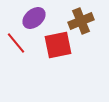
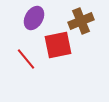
purple ellipse: rotated 20 degrees counterclockwise
red line: moved 10 px right, 16 px down
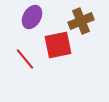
purple ellipse: moved 2 px left, 1 px up
red line: moved 1 px left
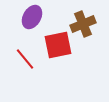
brown cross: moved 2 px right, 3 px down
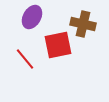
brown cross: rotated 35 degrees clockwise
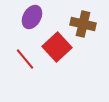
red square: moved 1 px left, 2 px down; rotated 32 degrees counterclockwise
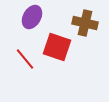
brown cross: moved 2 px right, 1 px up
red square: rotated 28 degrees counterclockwise
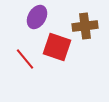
purple ellipse: moved 5 px right
brown cross: moved 3 px down; rotated 20 degrees counterclockwise
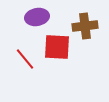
purple ellipse: rotated 50 degrees clockwise
red square: rotated 16 degrees counterclockwise
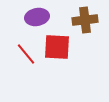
brown cross: moved 6 px up
red line: moved 1 px right, 5 px up
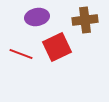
red square: rotated 28 degrees counterclockwise
red line: moved 5 px left; rotated 30 degrees counterclockwise
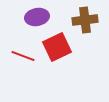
red line: moved 2 px right, 2 px down
